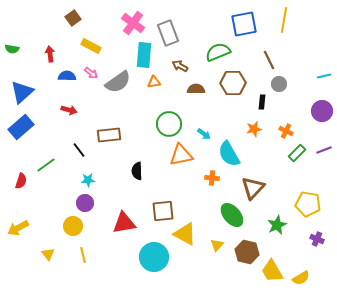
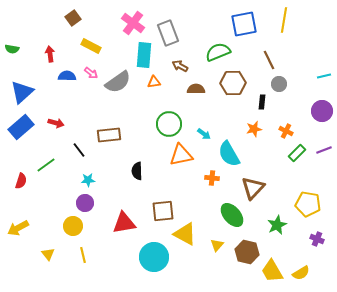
red arrow at (69, 110): moved 13 px left, 13 px down
yellow semicircle at (301, 278): moved 5 px up
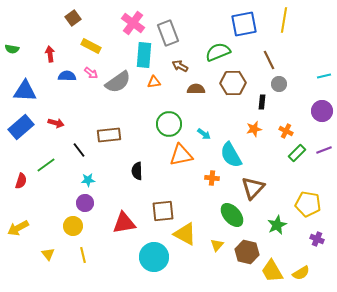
blue triangle at (22, 92): moved 3 px right, 1 px up; rotated 45 degrees clockwise
cyan semicircle at (229, 154): moved 2 px right, 1 px down
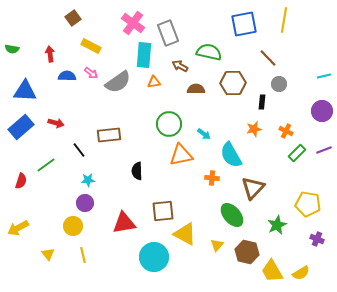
green semicircle at (218, 52): moved 9 px left; rotated 35 degrees clockwise
brown line at (269, 60): moved 1 px left, 2 px up; rotated 18 degrees counterclockwise
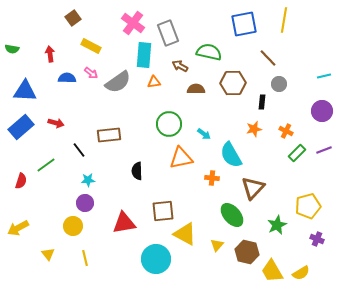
blue semicircle at (67, 76): moved 2 px down
orange triangle at (181, 155): moved 3 px down
yellow pentagon at (308, 204): moved 2 px down; rotated 25 degrees counterclockwise
yellow line at (83, 255): moved 2 px right, 3 px down
cyan circle at (154, 257): moved 2 px right, 2 px down
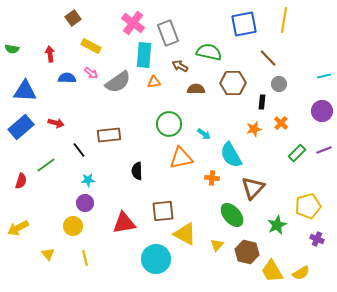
orange cross at (286, 131): moved 5 px left, 8 px up; rotated 16 degrees clockwise
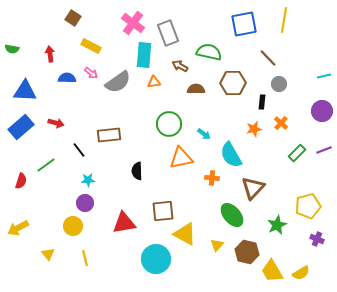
brown square at (73, 18): rotated 21 degrees counterclockwise
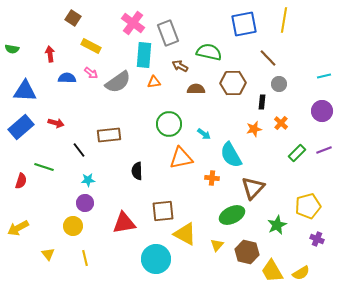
green line at (46, 165): moved 2 px left, 2 px down; rotated 54 degrees clockwise
green ellipse at (232, 215): rotated 75 degrees counterclockwise
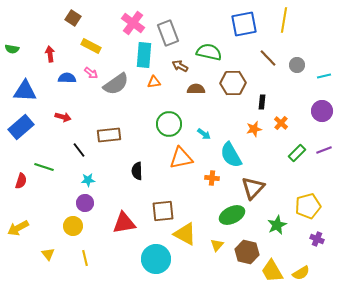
gray semicircle at (118, 82): moved 2 px left, 2 px down
gray circle at (279, 84): moved 18 px right, 19 px up
red arrow at (56, 123): moved 7 px right, 6 px up
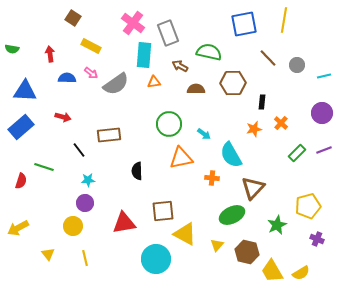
purple circle at (322, 111): moved 2 px down
